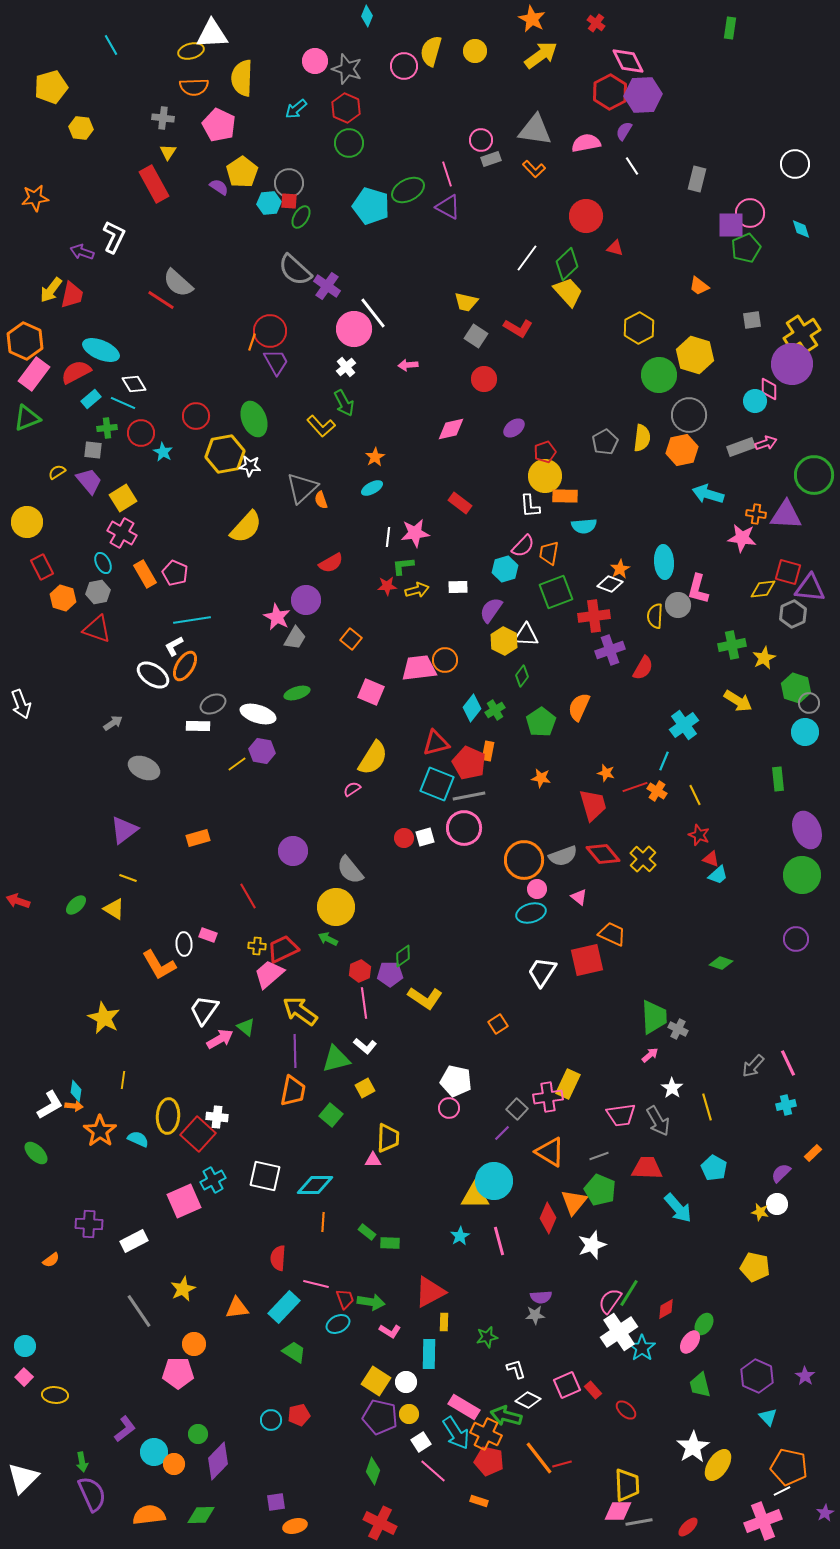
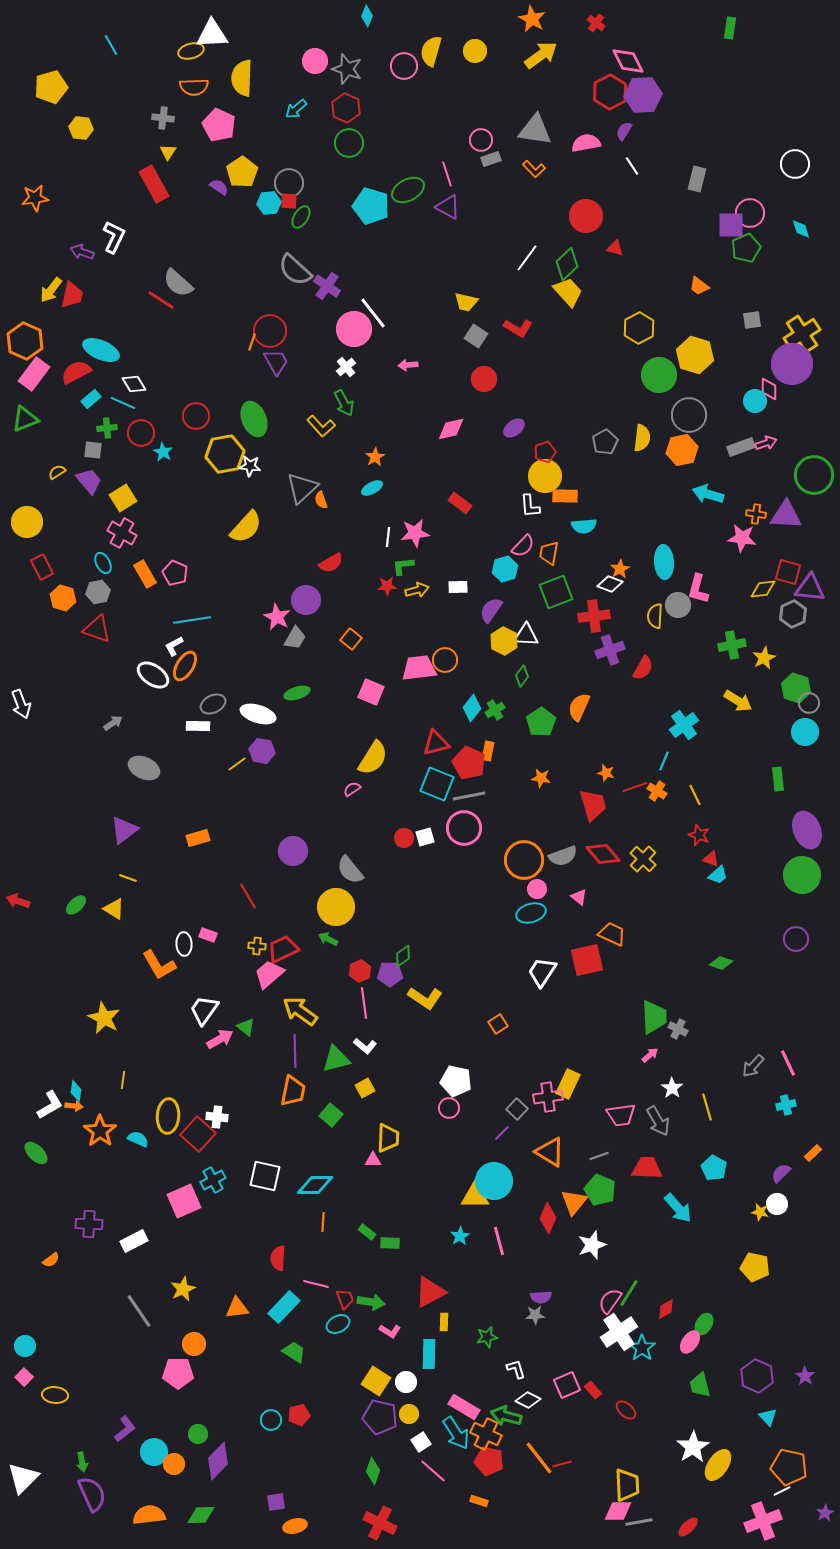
green triangle at (27, 418): moved 2 px left, 1 px down
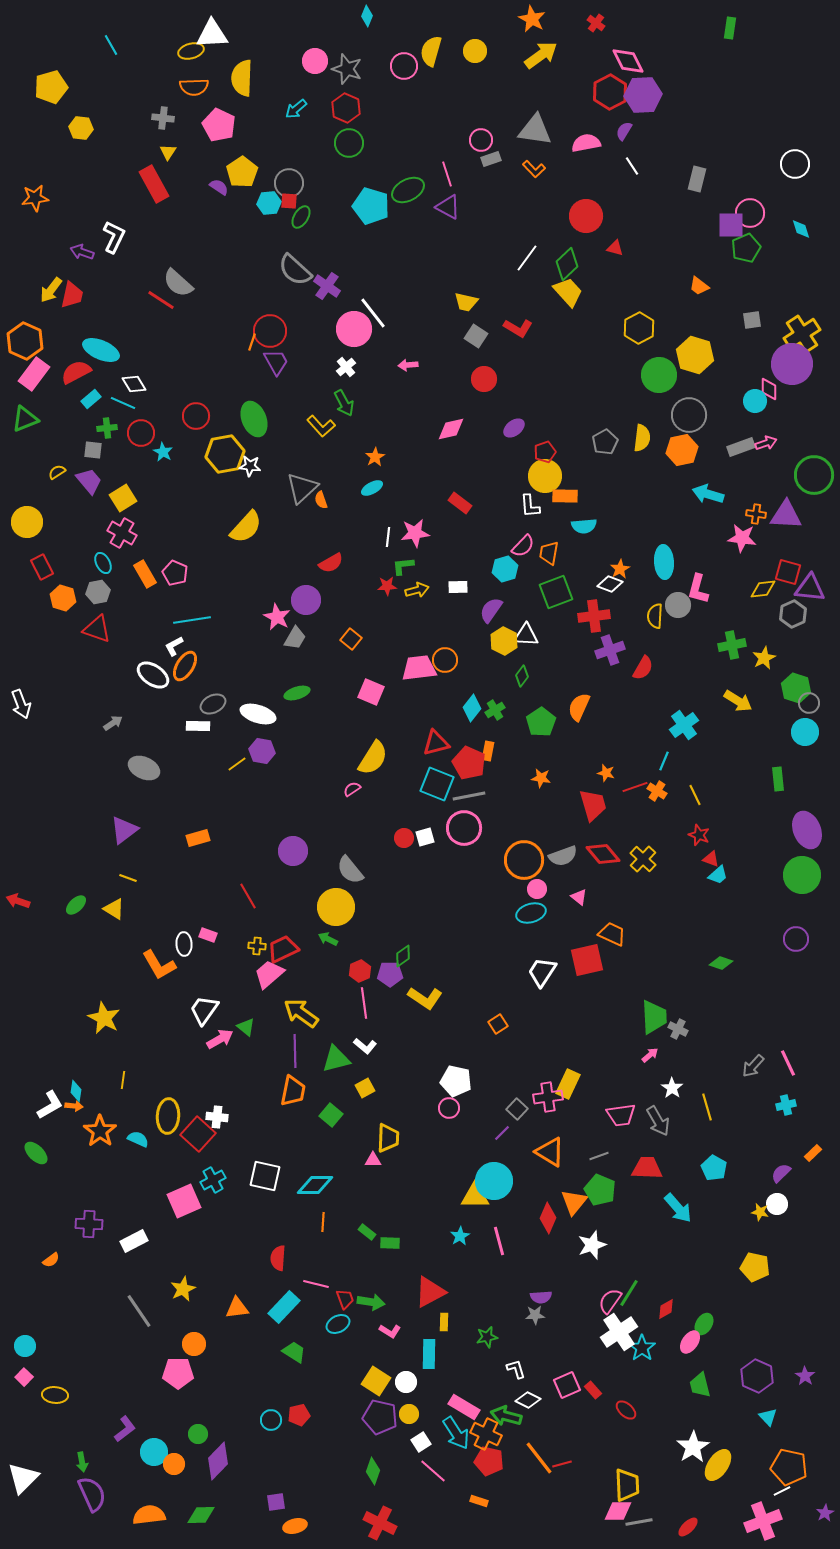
yellow arrow at (300, 1011): moved 1 px right, 2 px down
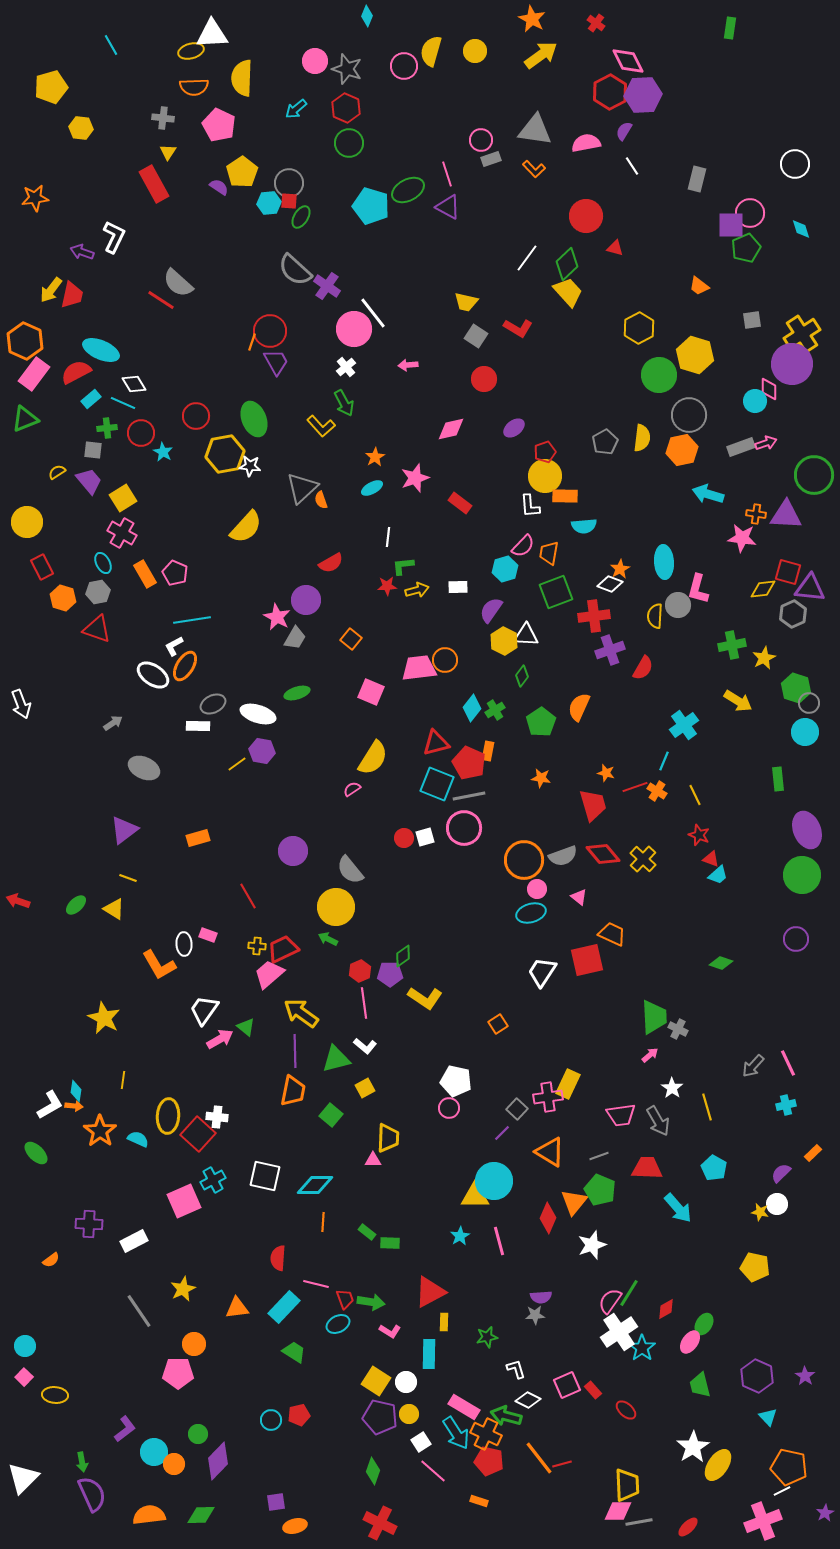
pink star at (415, 533): moved 55 px up; rotated 12 degrees counterclockwise
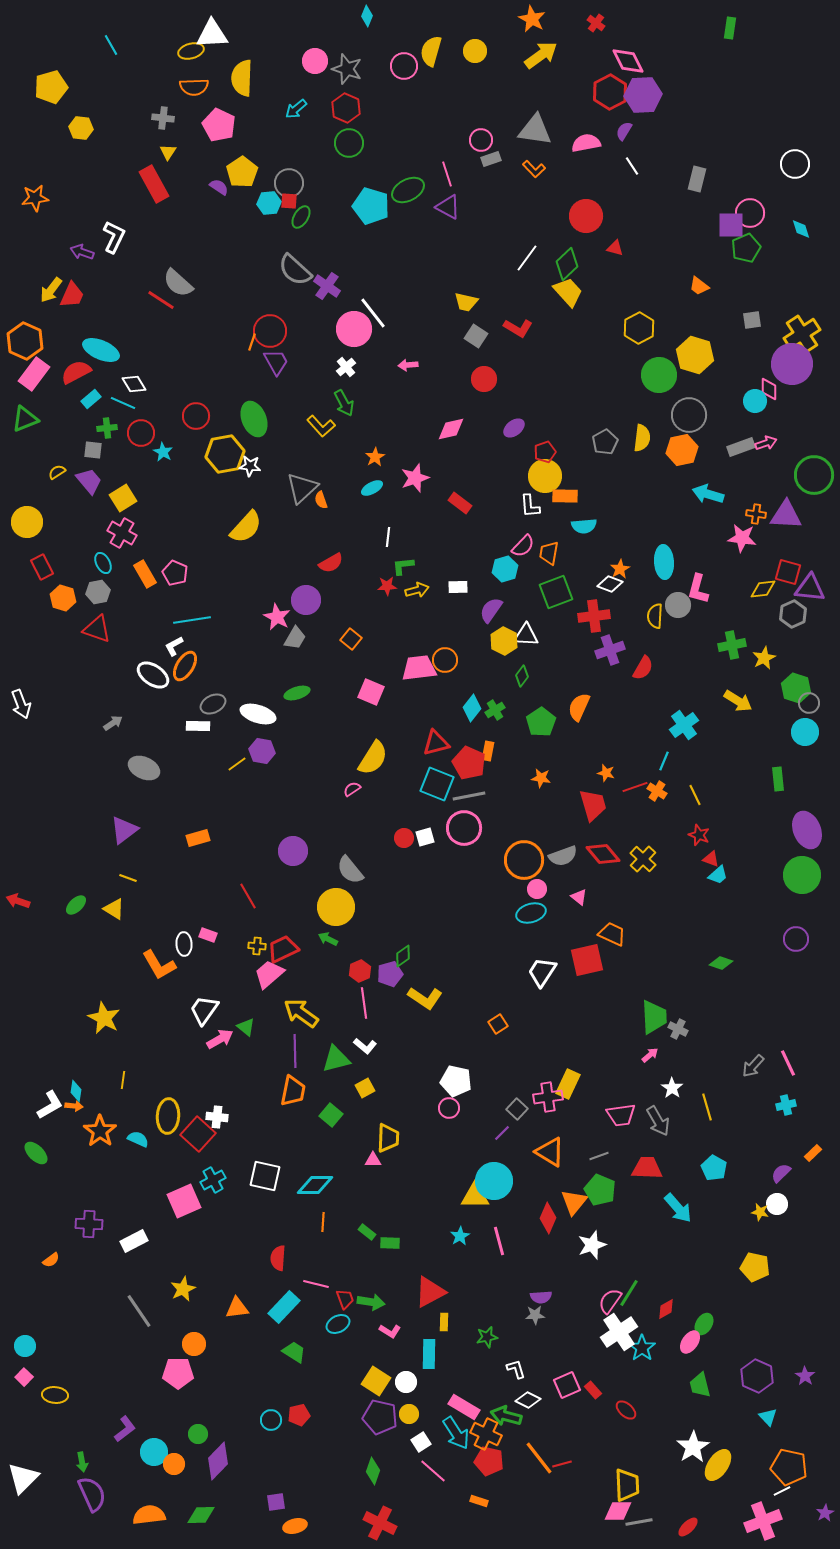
red trapezoid at (72, 295): rotated 12 degrees clockwise
purple pentagon at (390, 974): rotated 15 degrees counterclockwise
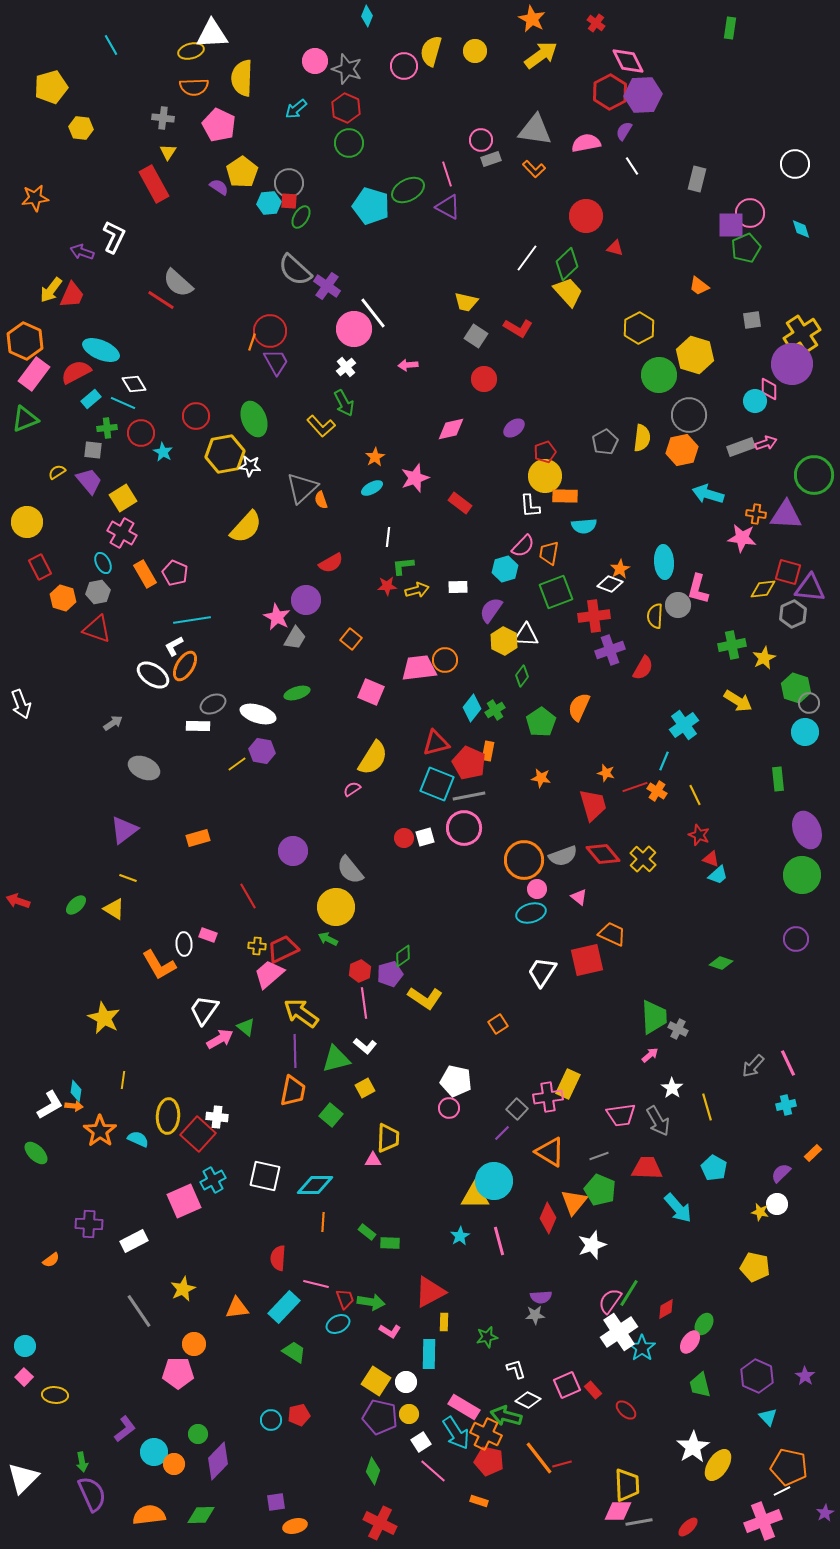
red rectangle at (42, 567): moved 2 px left
